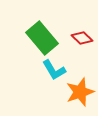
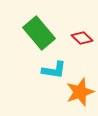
green rectangle: moved 3 px left, 5 px up
cyan L-shape: rotated 50 degrees counterclockwise
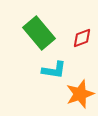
red diamond: rotated 65 degrees counterclockwise
orange star: moved 2 px down
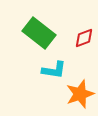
green rectangle: rotated 12 degrees counterclockwise
red diamond: moved 2 px right
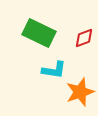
green rectangle: rotated 12 degrees counterclockwise
orange star: moved 2 px up
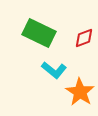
cyan L-shape: rotated 30 degrees clockwise
orange star: rotated 20 degrees counterclockwise
